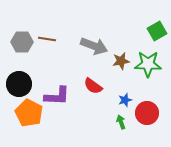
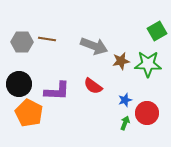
purple L-shape: moved 5 px up
green arrow: moved 4 px right, 1 px down; rotated 40 degrees clockwise
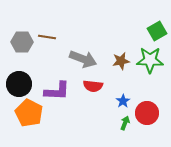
brown line: moved 2 px up
gray arrow: moved 11 px left, 13 px down
green star: moved 2 px right, 4 px up
red semicircle: rotated 30 degrees counterclockwise
blue star: moved 2 px left, 1 px down; rotated 16 degrees counterclockwise
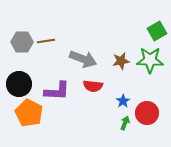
brown line: moved 1 px left, 4 px down; rotated 18 degrees counterclockwise
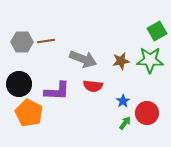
green arrow: rotated 16 degrees clockwise
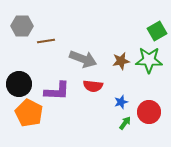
gray hexagon: moved 16 px up
green star: moved 1 px left
blue star: moved 2 px left, 1 px down; rotated 16 degrees clockwise
red circle: moved 2 px right, 1 px up
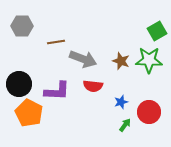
brown line: moved 10 px right, 1 px down
brown star: rotated 30 degrees clockwise
green arrow: moved 2 px down
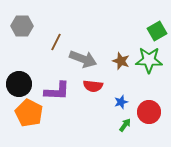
brown line: rotated 54 degrees counterclockwise
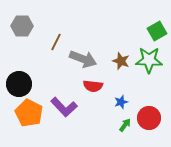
purple L-shape: moved 7 px right, 16 px down; rotated 44 degrees clockwise
red circle: moved 6 px down
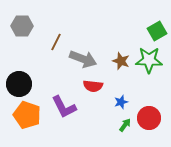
purple L-shape: rotated 16 degrees clockwise
orange pentagon: moved 2 px left, 2 px down; rotated 8 degrees counterclockwise
